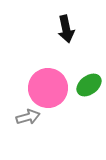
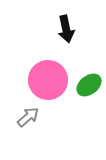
pink circle: moved 8 px up
gray arrow: rotated 25 degrees counterclockwise
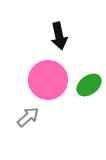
black arrow: moved 7 px left, 7 px down
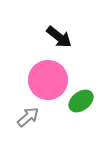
black arrow: moved 1 px down; rotated 40 degrees counterclockwise
green ellipse: moved 8 px left, 16 px down
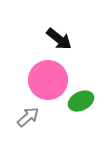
black arrow: moved 2 px down
green ellipse: rotated 10 degrees clockwise
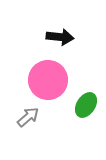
black arrow: moved 1 px right, 2 px up; rotated 32 degrees counterclockwise
green ellipse: moved 5 px right, 4 px down; rotated 30 degrees counterclockwise
